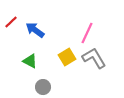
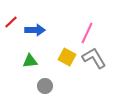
blue arrow: rotated 144 degrees clockwise
yellow square: rotated 30 degrees counterclockwise
green triangle: rotated 35 degrees counterclockwise
gray circle: moved 2 px right, 1 px up
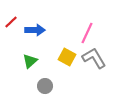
green triangle: rotated 35 degrees counterclockwise
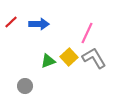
blue arrow: moved 4 px right, 6 px up
yellow square: moved 2 px right; rotated 18 degrees clockwise
green triangle: moved 18 px right; rotated 21 degrees clockwise
gray circle: moved 20 px left
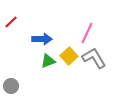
blue arrow: moved 3 px right, 15 px down
yellow square: moved 1 px up
gray circle: moved 14 px left
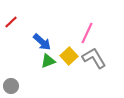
blue arrow: moved 3 px down; rotated 42 degrees clockwise
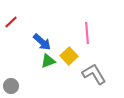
pink line: rotated 30 degrees counterclockwise
gray L-shape: moved 16 px down
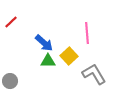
blue arrow: moved 2 px right, 1 px down
green triangle: rotated 21 degrees clockwise
gray circle: moved 1 px left, 5 px up
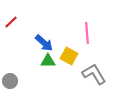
yellow square: rotated 18 degrees counterclockwise
